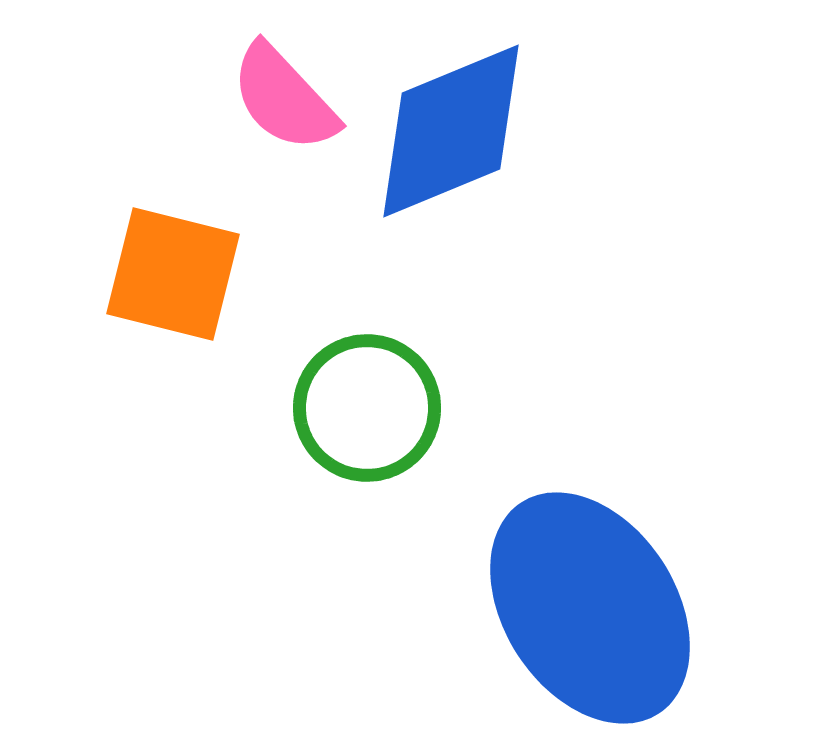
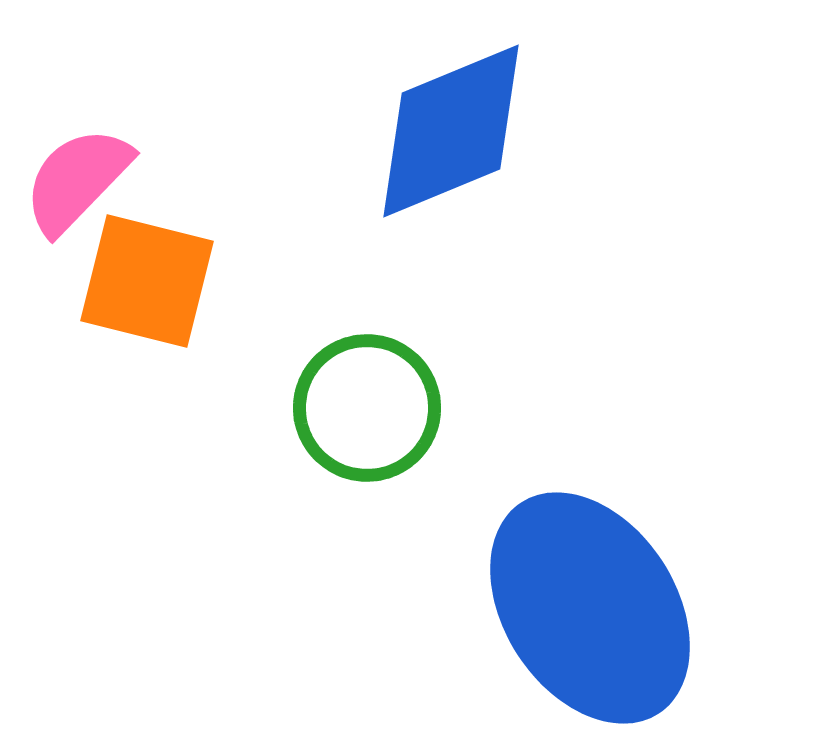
pink semicircle: moved 207 px left, 82 px down; rotated 87 degrees clockwise
orange square: moved 26 px left, 7 px down
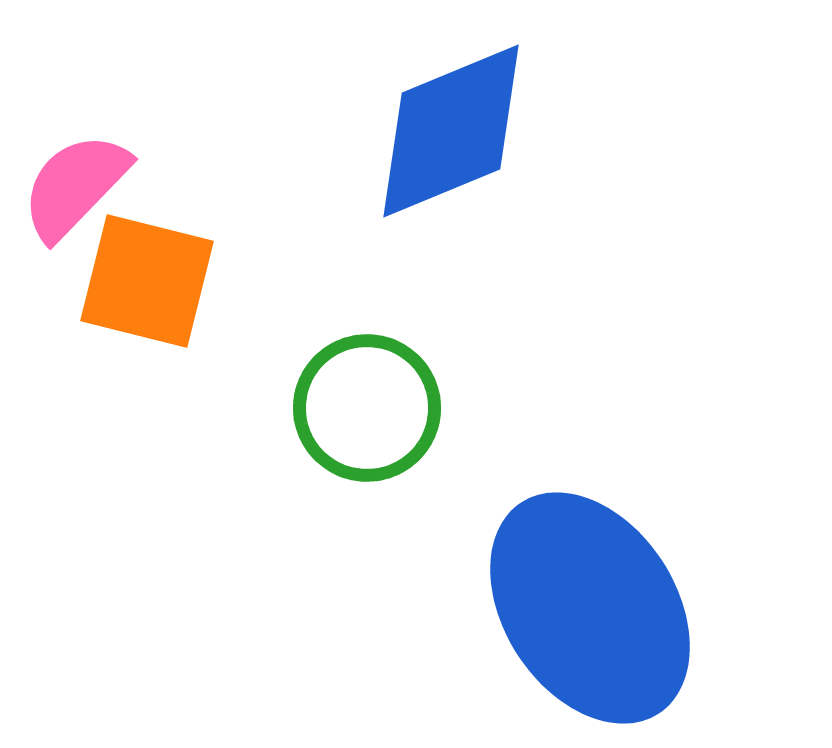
pink semicircle: moved 2 px left, 6 px down
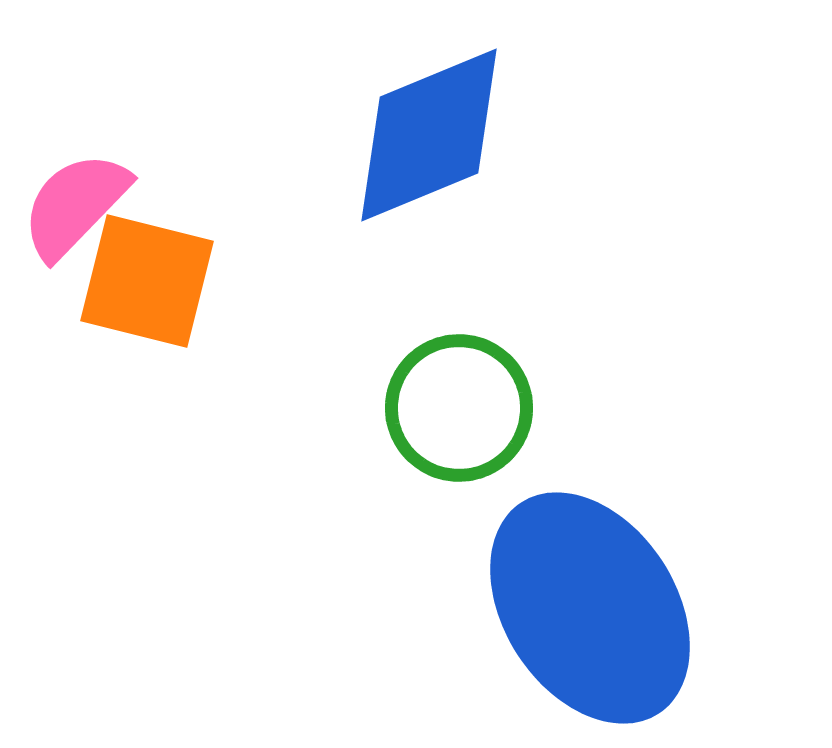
blue diamond: moved 22 px left, 4 px down
pink semicircle: moved 19 px down
green circle: moved 92 px right
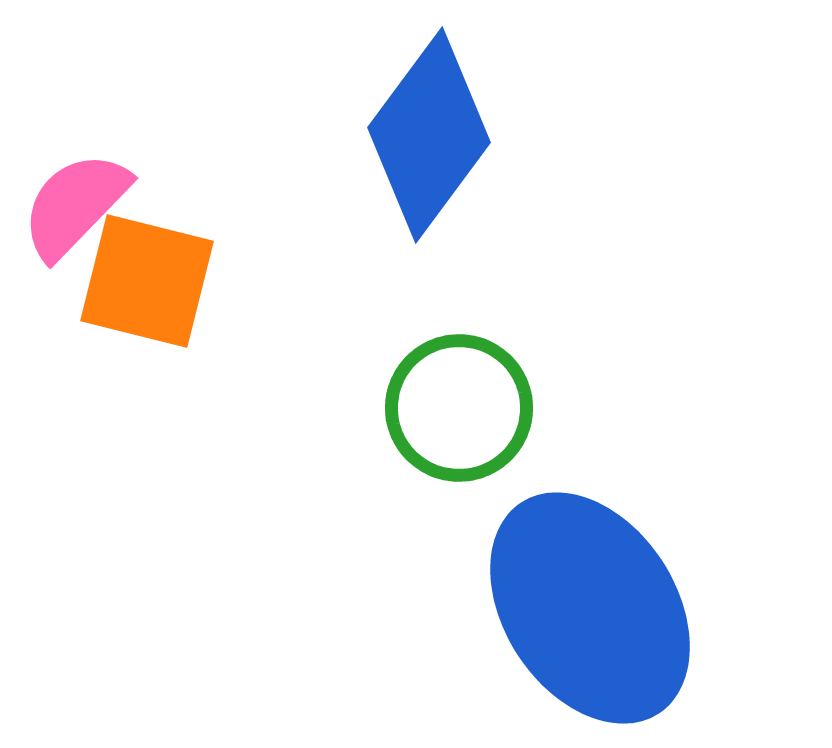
blue diamond: rotated 31 degrees counterclockwise
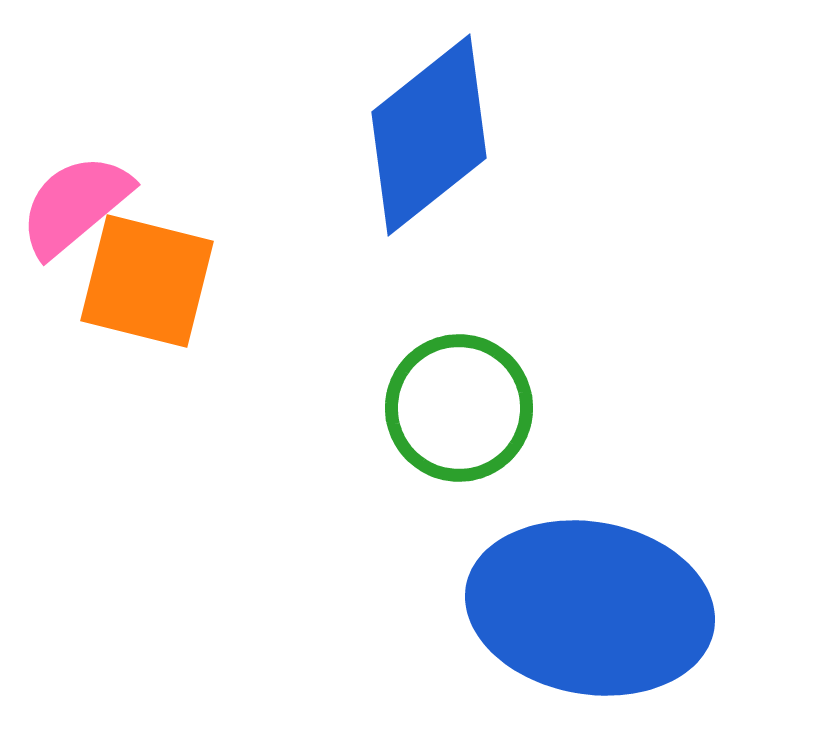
blue diamond: rotated 15 degrees clockwise
pink semicircle: rotated 6 degrees clockwise
blue ellipse: rotated 47 degrees counterclockwise
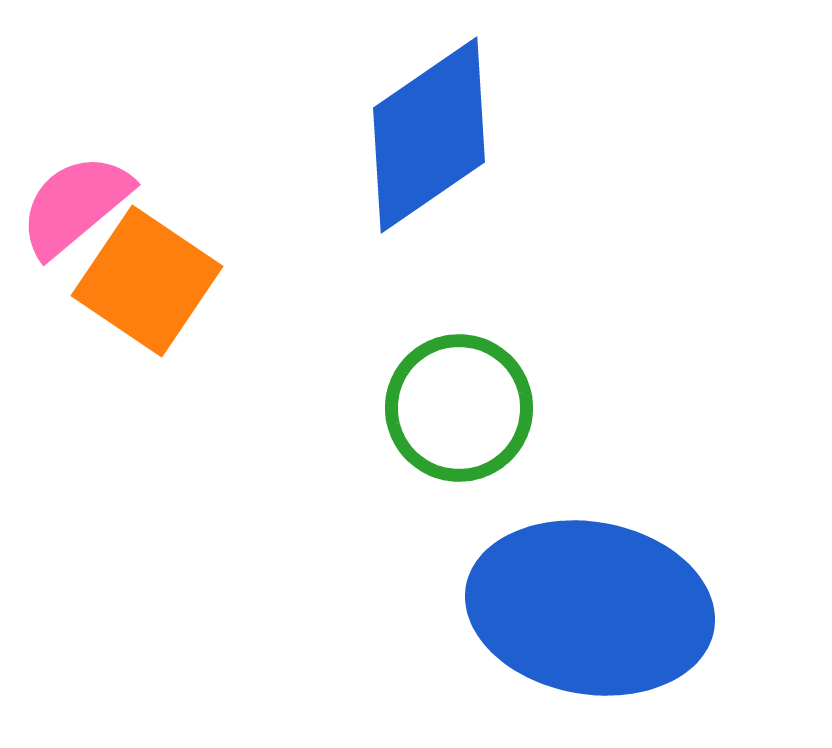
blue diamond: rotated 4 degrees clockwise
orange square: rotated 20 degrees clockwise
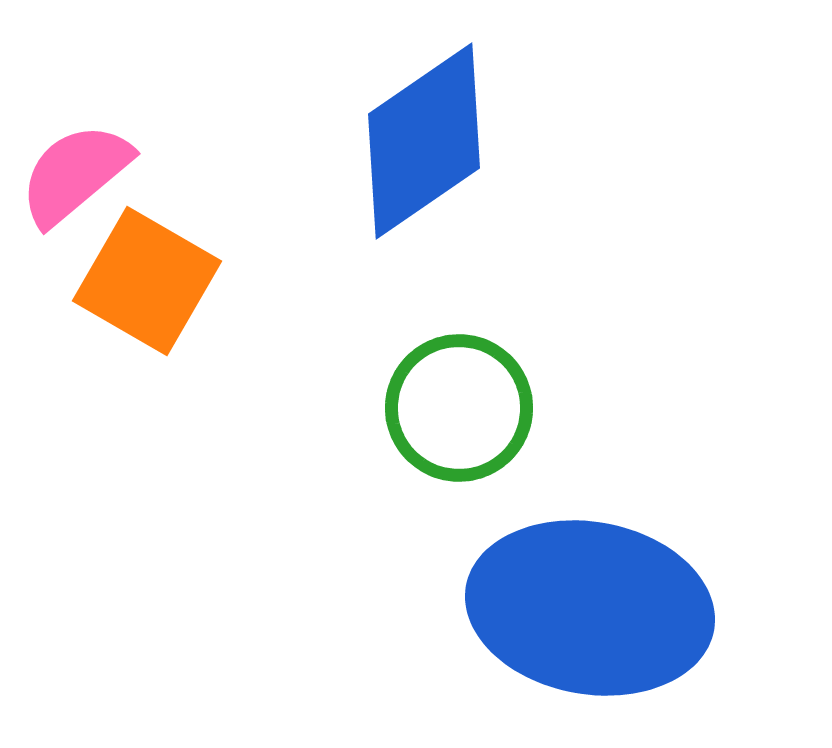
blue diamond: moved 5 px left, 6 px down
pink semicircle: moved 31 px up
orange square: rotated 4 degrees counterclockwise
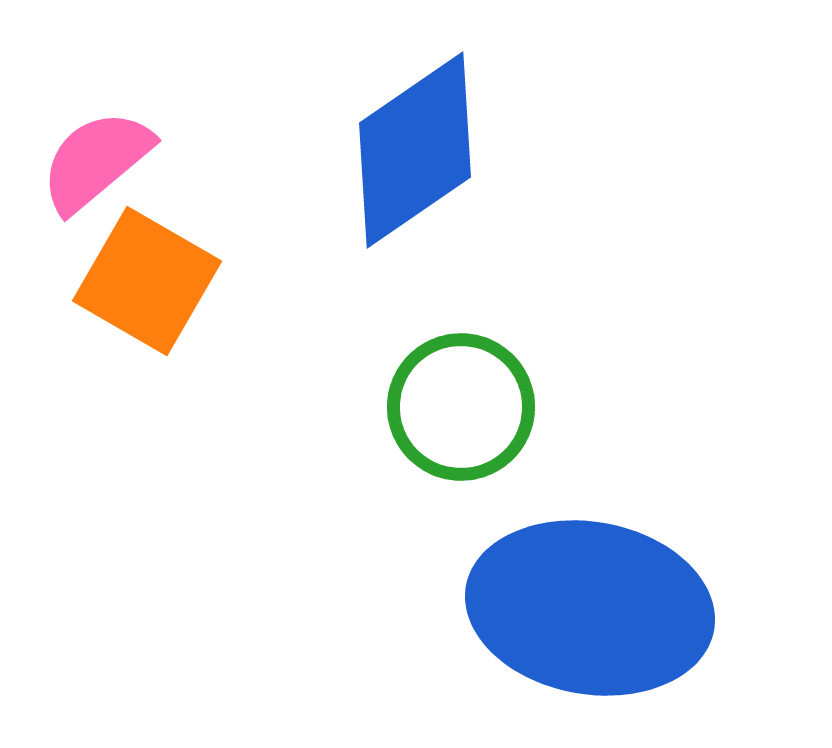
blue diamond: moved 9 px left, 9 px down
pink semicircle: moved 21 px right, 13 px up
green circle: moved 2 px right, 1 px up
